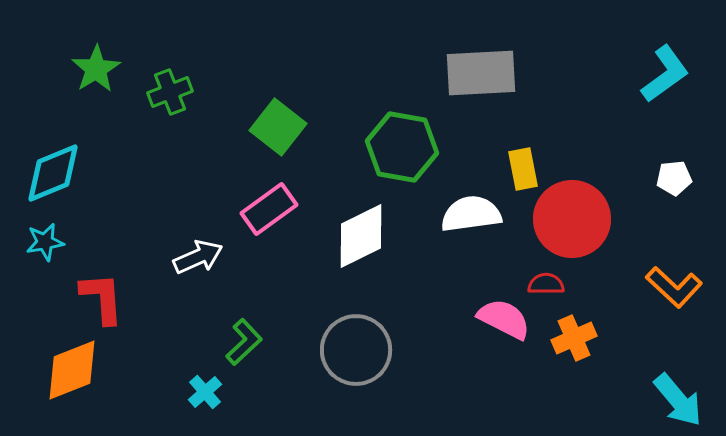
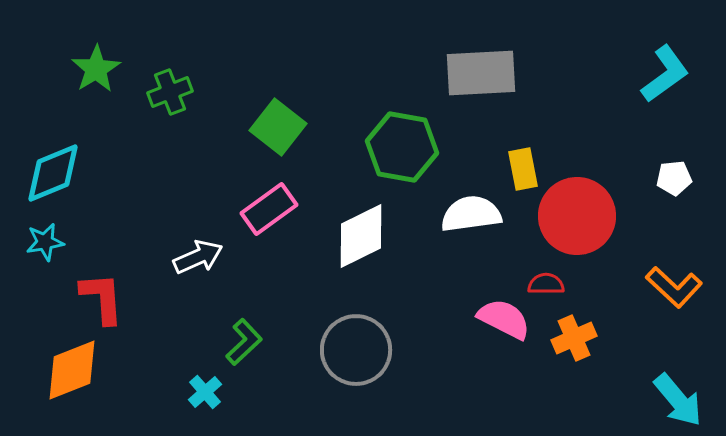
red circle: moved 5 px right, 3 px up
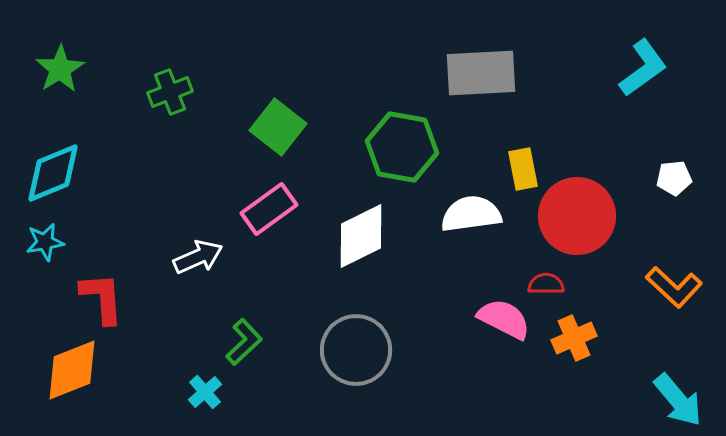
green star: moved 36 px left
cyan L-shape: moved 22 px left, 6 px up
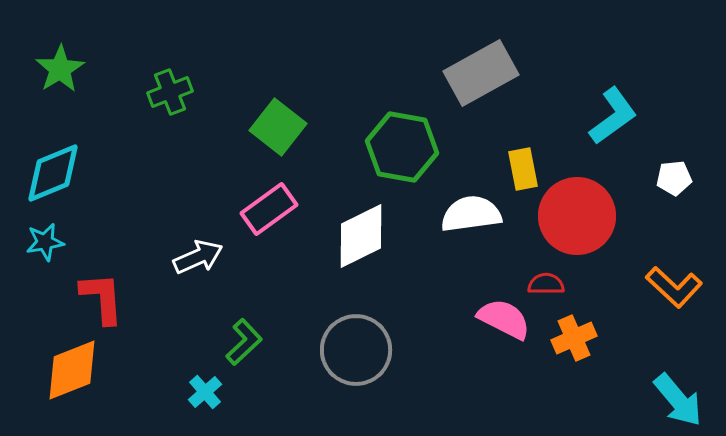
cyan L-shape: moved 30 px left, 48 px down
gray rectangle: rotated 26 degrees counterclockwise
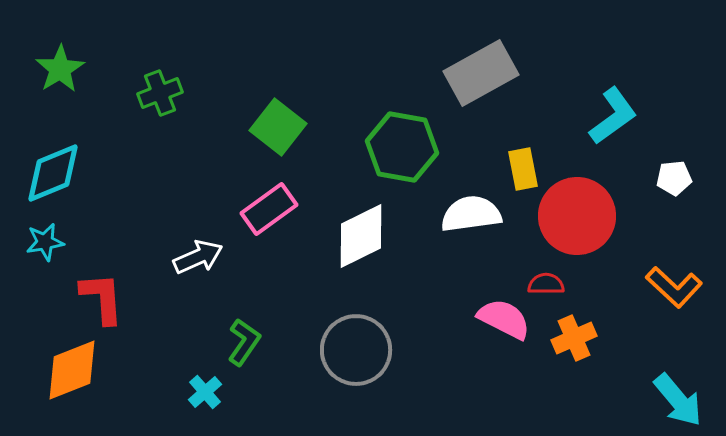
green cross: moved 10 px left, 1 px down
green L-shape: rotated 12 degrees counterclockwise
